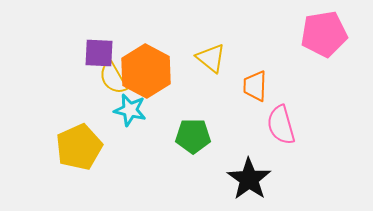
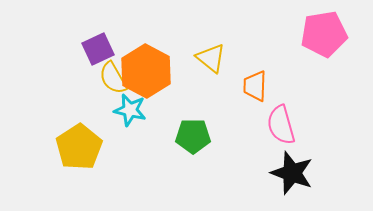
purple square: moved 1 px left, 4 px up; rotated 28 degrees counterclockwise
yellow pentagon: rotated 9 degrees counterclockwise
black star: moved 43 px right, 6 px up; rotated 15 degrees counterclockwise
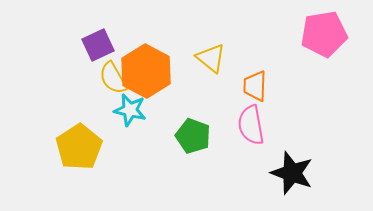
purple square: moved 4 px up
pink semicircle: moved 30 px left; rotated 6 degrees clockwise
green pentagon: rotated 20 degrees clockwise
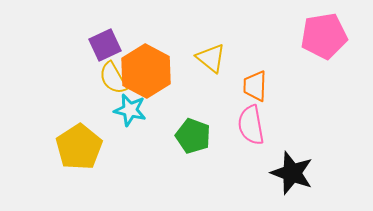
pink pentagon: moved 2 px down
purple square: moved 7 px right
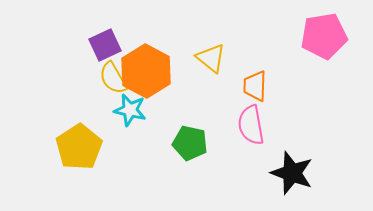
green pentagon: moved 3 px left, 7 px down; rotated 8 degrees counterclockwise
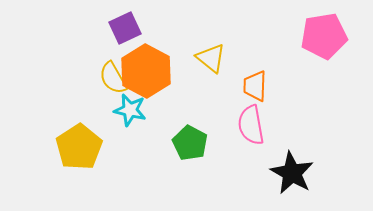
purple square: moved 20 px right, 17 px up
green pentagon: rotated 16 degrees clockwise
black star: rotated 9 degrees clockwise
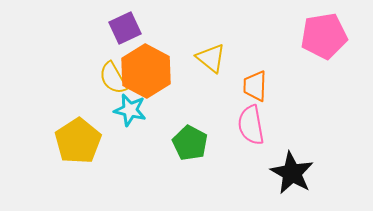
yellow pentagon: moved 1 px left, 6 px up
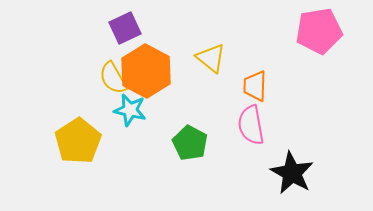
pink pentagon: moved 5 px left, 5 px up
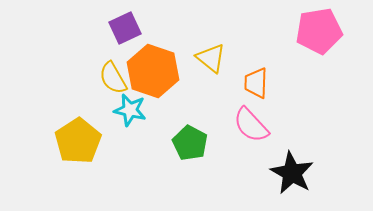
orange hexagon: moved 7 px right; rotated 9 degrees counterclockwise
orange trapezoid: moved 1 px right, 3 px up
pink semicircle: rotated 33 degrees counterclockwise
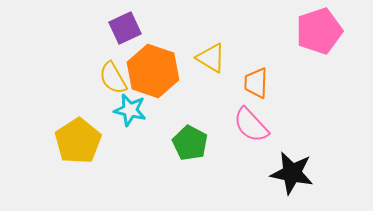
pink pentagon: rotated 9 degrees counterclockwise
yellow triangle: rotated 8 degrees counterclockwise
black star: rotated 18 degrees counterclockwise
